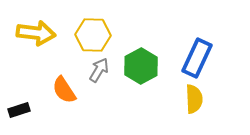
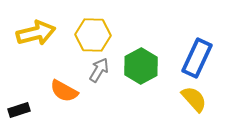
yellow arrow: rotated 21 degrees counterclockwise
orange semicircle: moved 1 px down; rotated 28 degrees counterclockwise
yellow semicircle: rotated 40 degrees counterclockwise
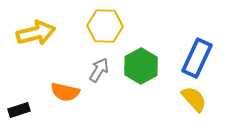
yellow hexagon: moved 12 px right, 9 px up
orange semicircle: moved 1 px right, 1 px down; rotated 16 degrees counterclockwise
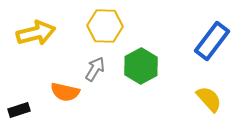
blue rectangle: moved 15 px right, 17 px up; rotated 12 degrees clockwise
gray arrow: moved 4 px left, 1 px up
yellow semicircle: moved 15 px right
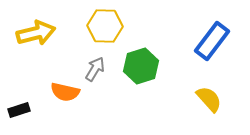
green hexagon: rotated 12 degrees clockwise
